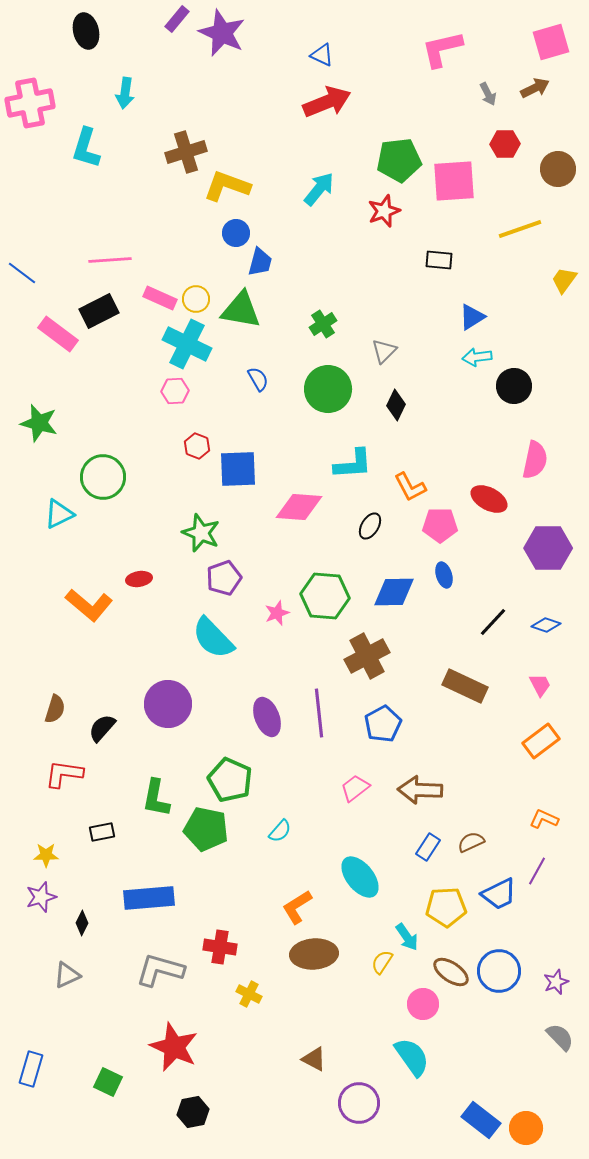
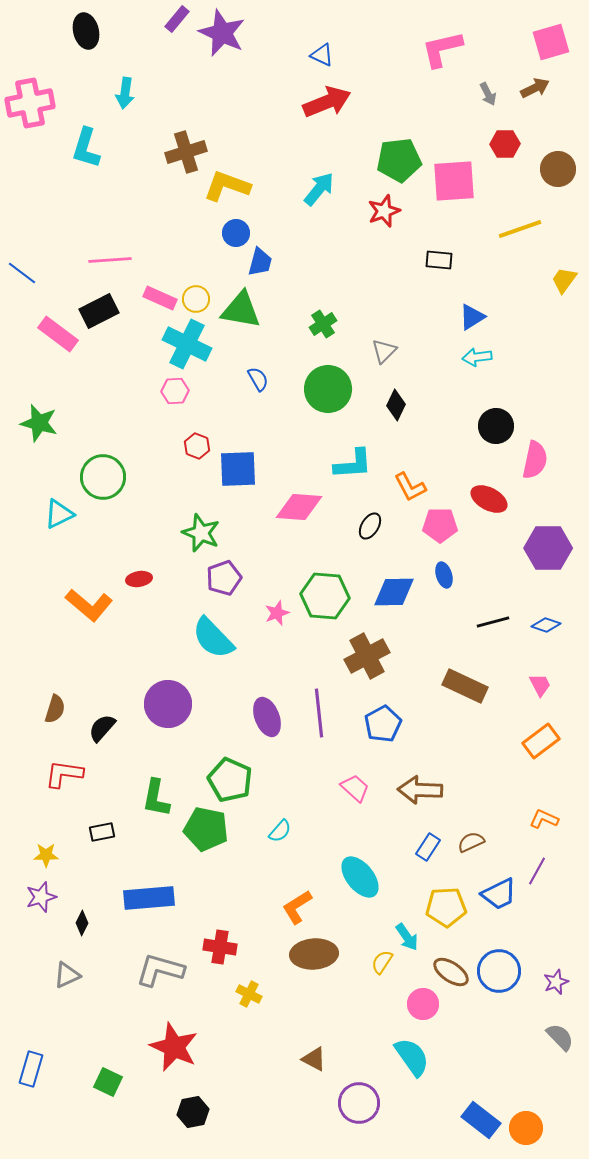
black circle at (514, 386): moved 18 px left, 40 px down
black line at (493, 622): rotated 32 degrees clockwise
pink trapezoid at (355, 788): rotated 80 degrees clockwise
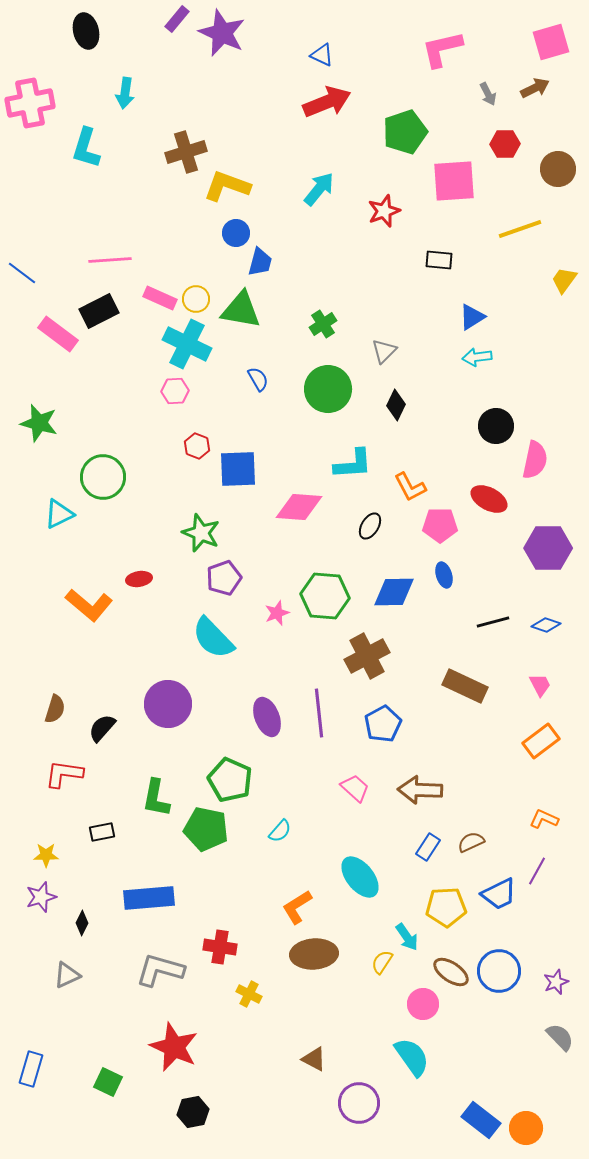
green pentagon at (399, 160): moved 6 px right, 28 px up; rotated 12 degrees counterclockwise
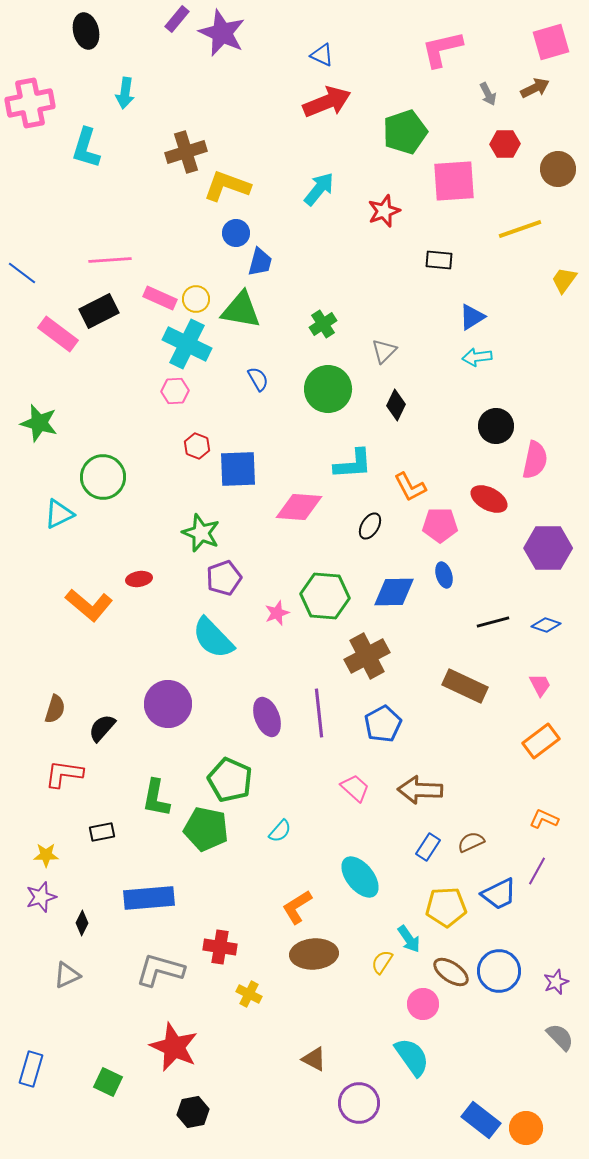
cyan arrow at (407, 937): moved 2 px right, 2 px down
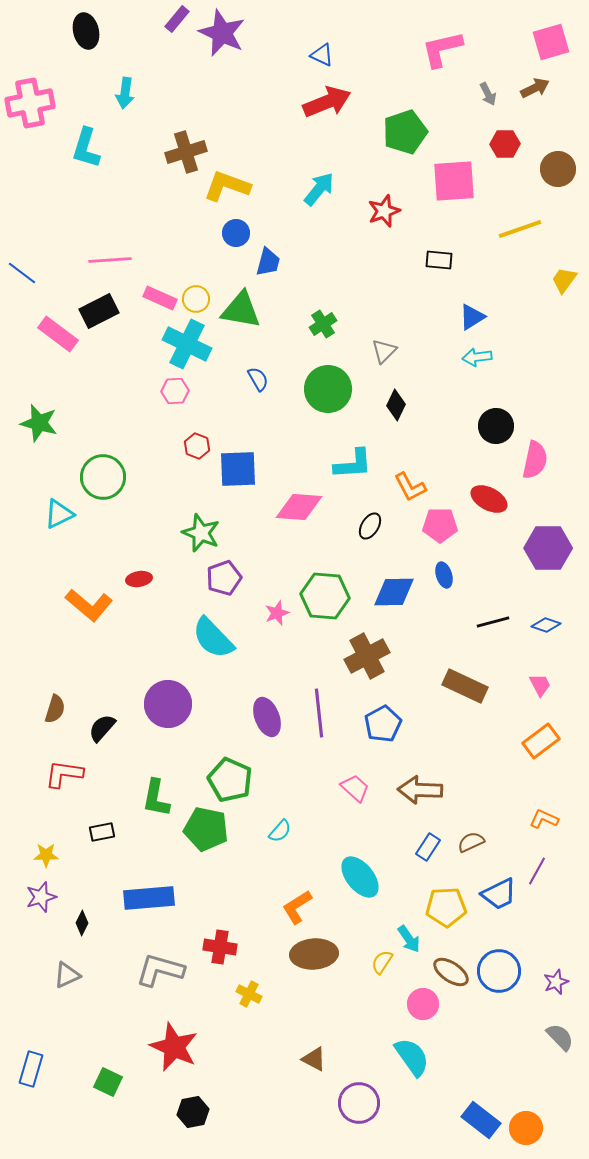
blue trapezoid at (260, 262): moved 8 px right
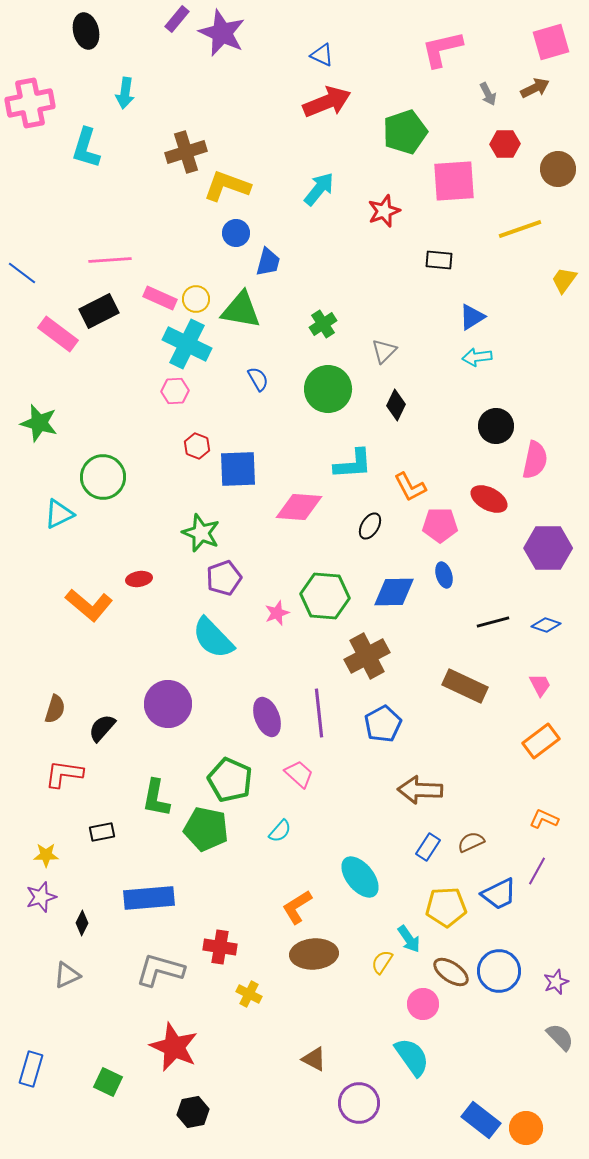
pink trapezoid at (355, 788): moved 56 px left, 14 px up
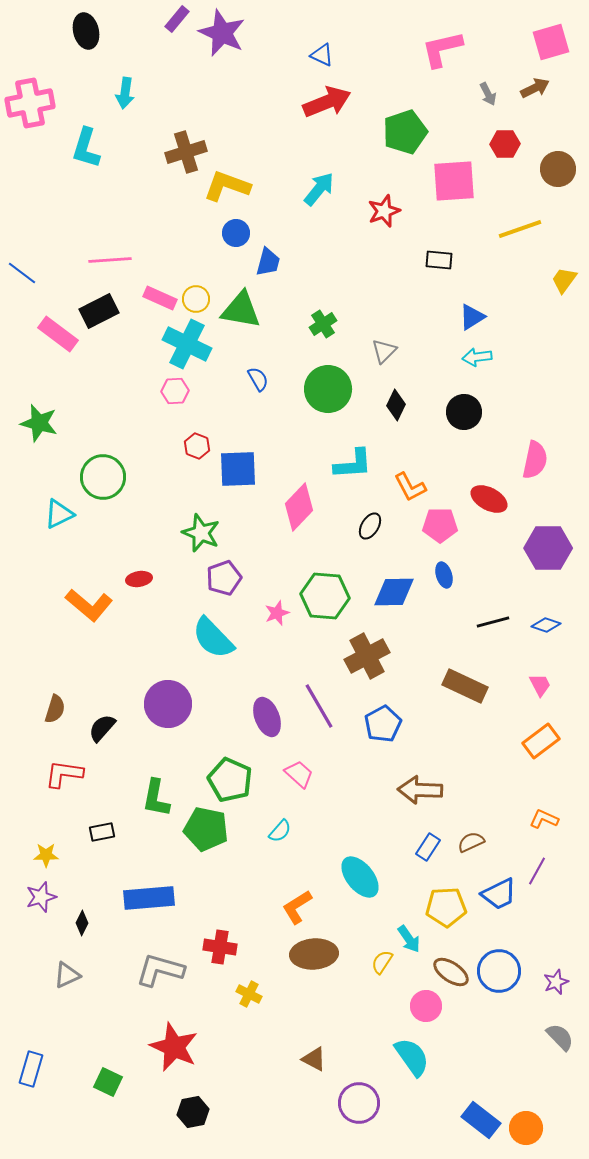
black circle at (496, 426): moved 32 px left, 14 px up
pink diamond at (299, 507): rotated 51 degrees counterclockwise
purple line at (319, 713): moved 7 px up; rotated 24 degrees counterclockwise
pink circle at (423, 1004): moved 3 px right, 2 px down
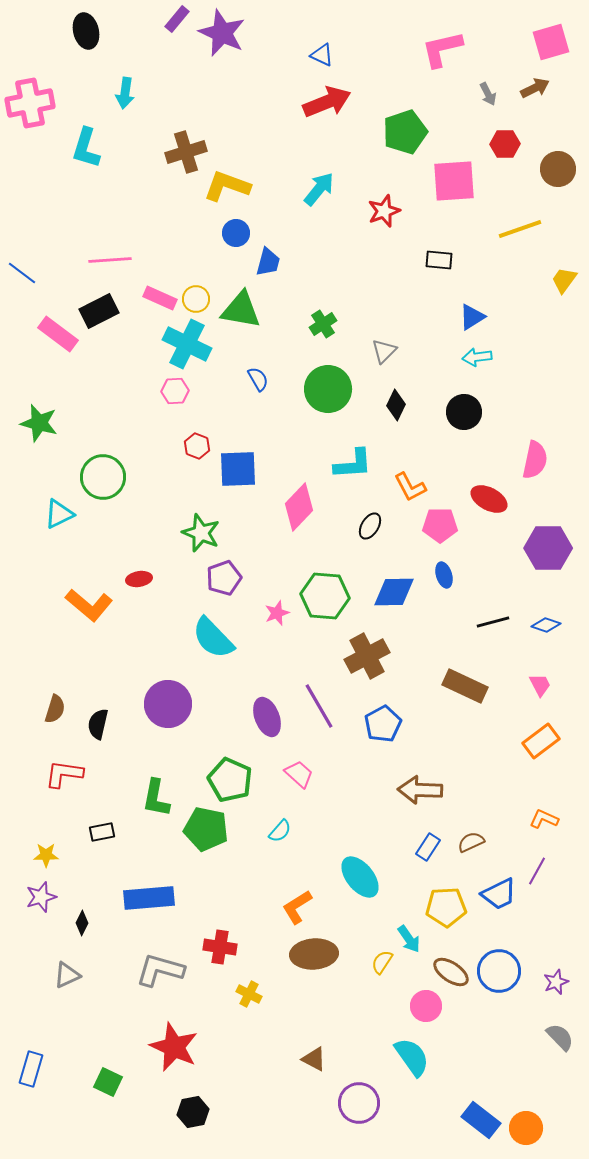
black semicircle at (102, 728): moved 4 px left, 4 px up; rotated 28 degrees counterclockwise
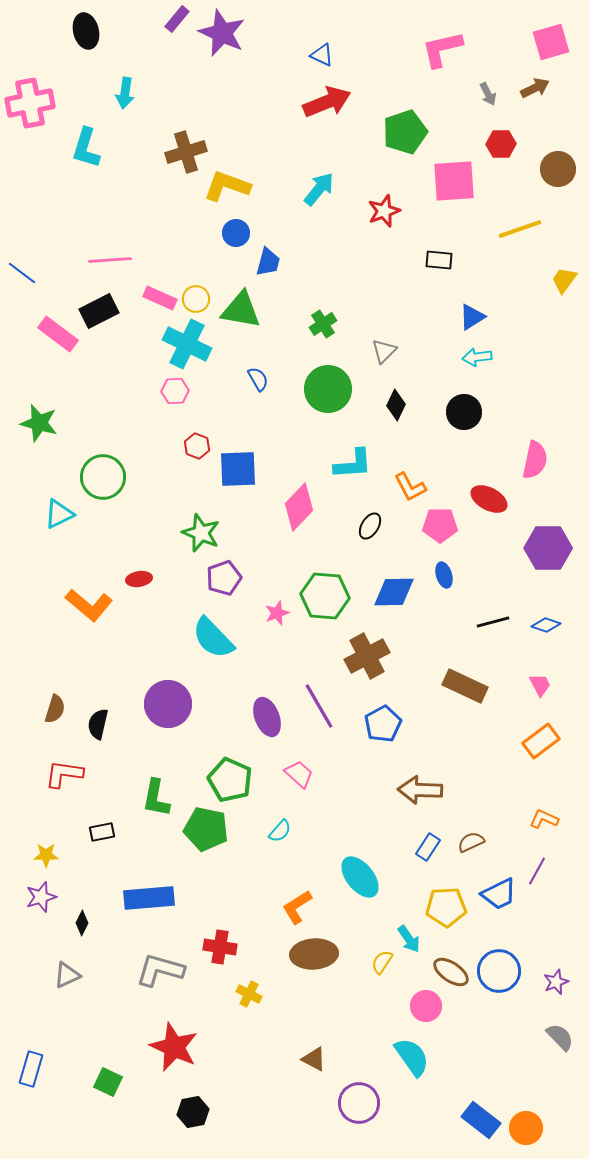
red hexagon at (505, 144): moved 4 px left
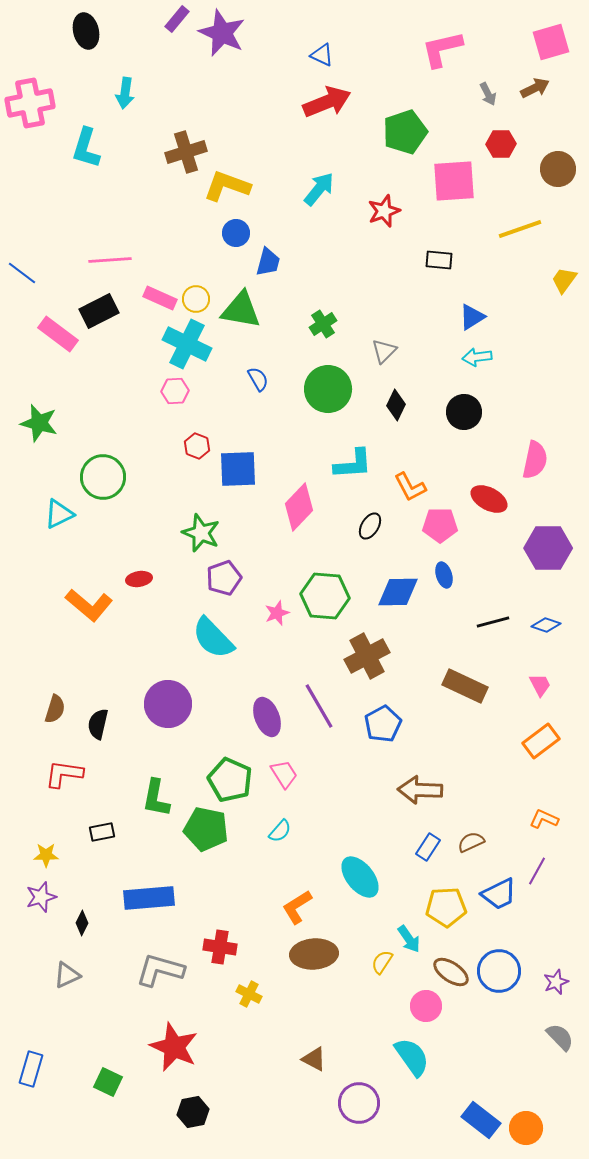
blue diamond at (394, 592): moved 4 px right
pink trapezoid at (299, 774): moved 15 px left; rotated 16 degrees clockwise
